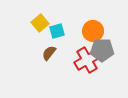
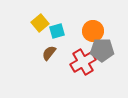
red cross: moved 4 px left, 2 px down
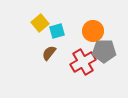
gray pentagon: moved 2 px right, 1 px down
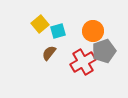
yellow square: moved 1 px down
cyan square: moved 1 px right
gray pentagon: rotated 20 degrees counterclockwise
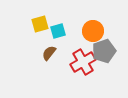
yellow square: rotated 24 degrees clockwise
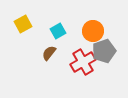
yellow square: moved 17 px left; rotated 12 degrees counterclockwise
cyan square: rotated 14 degrees counterclockwise
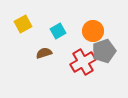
brown semicircle: moved 5 px left; rotated 35 degrees clockwise
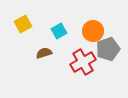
cyan square: moved 1 px right
gray pentagon: moved 4 px right, 2 px up
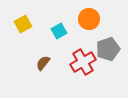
orange circle: moved 4 px left, 12 px up
brown semicircle: moved 1 px left, 10 px down; rotated 35 degrees counterclockwise
